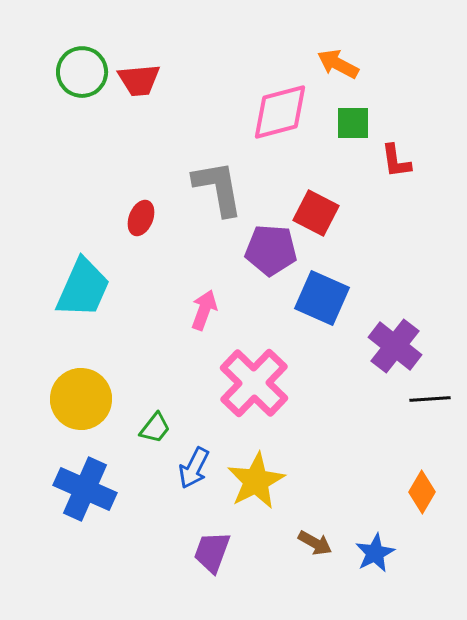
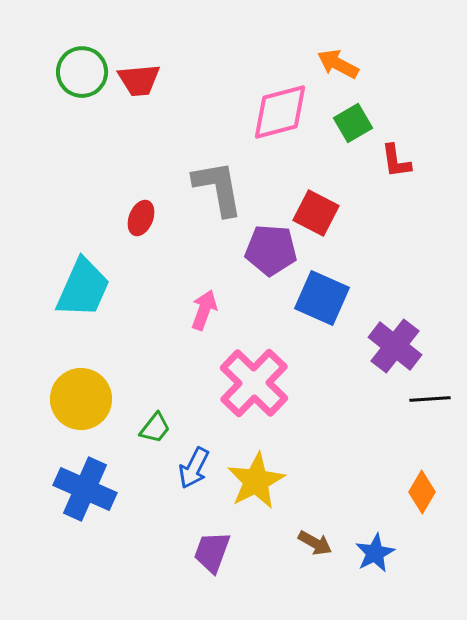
green square: rotated 30 degrees counterclockwise
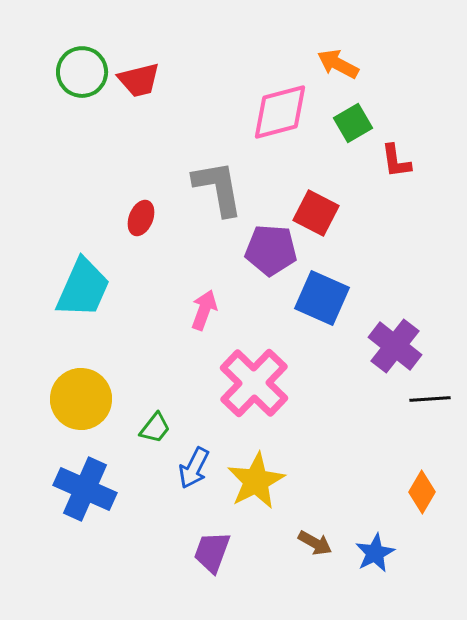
red trapezoid: rotated 9 degrees counterclockwise
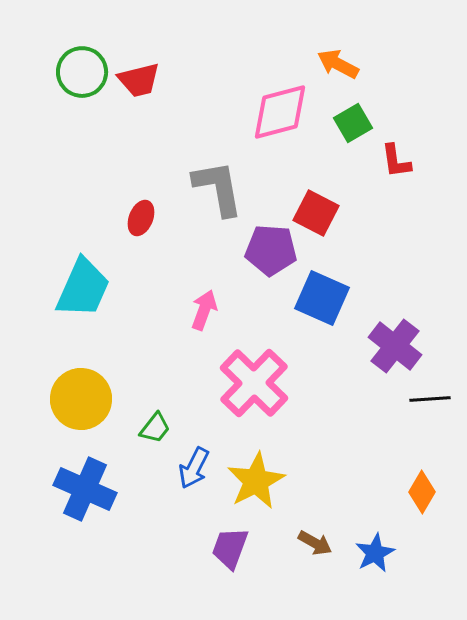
purple trapezoid: moved 18 px right, 4 px up
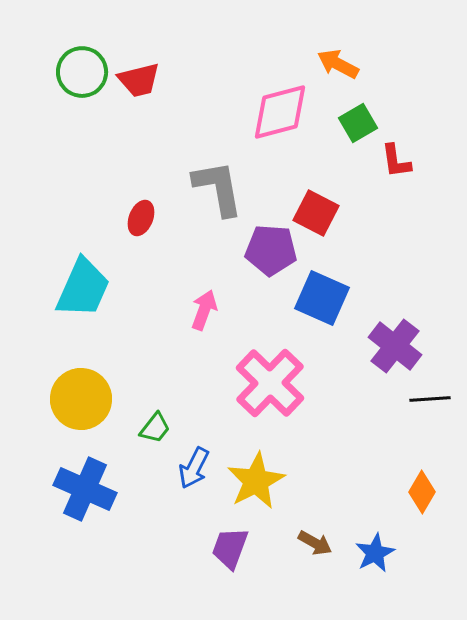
green square: moved 5 px right
pink cross: moved 16 px right
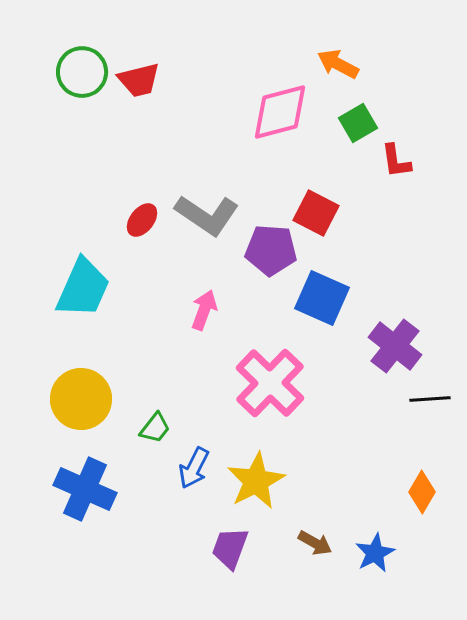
gray L-shape: moved 11 px left, 27 px down; rotated 134 degrees clockwise
red ellipse: moved 1 px right, 2 px down; rotated 16 degrees clockwise
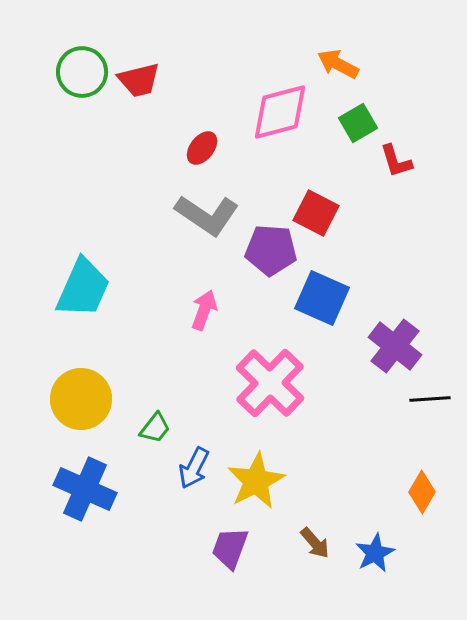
red L-shape: rotated 9 degrees counterclockwise
red ellipse: moved 60 px right, 72 px up
brown arrow: rotated 20 degrees clockwise
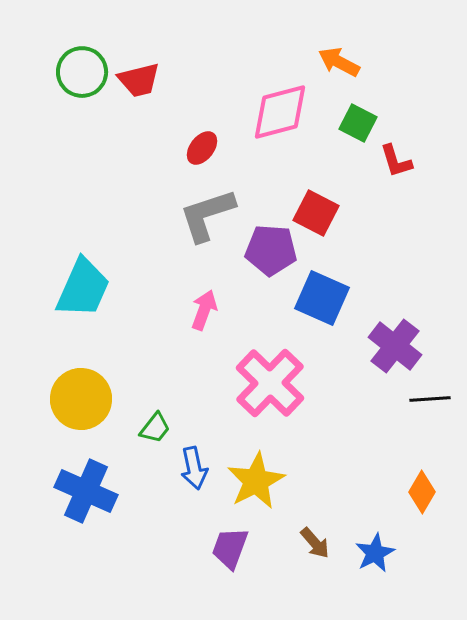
orange arrow: moved 1 px right, 2 px up
green square: rotated 33 degrees counterclockwise
gray L-shape: rotated 128 degrees clockwise
blue arrow: rotated 39 degrees counterclockwise
blue cross: moved 1 px right, 2 px down
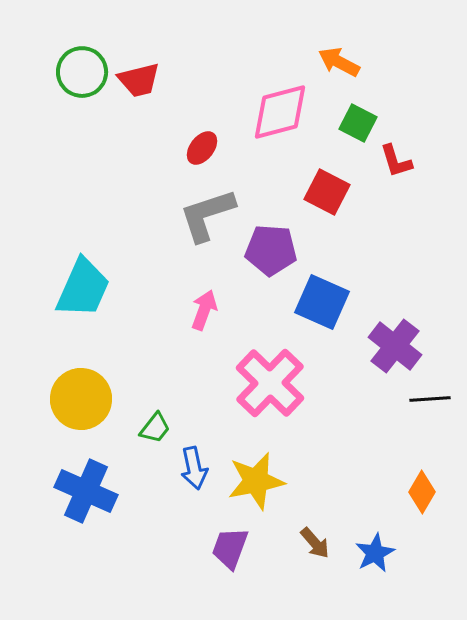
red square: moved 11 px right, 21 px up
blue square: moved 4 px down
yellow star: rotated 16 degrees clockwise
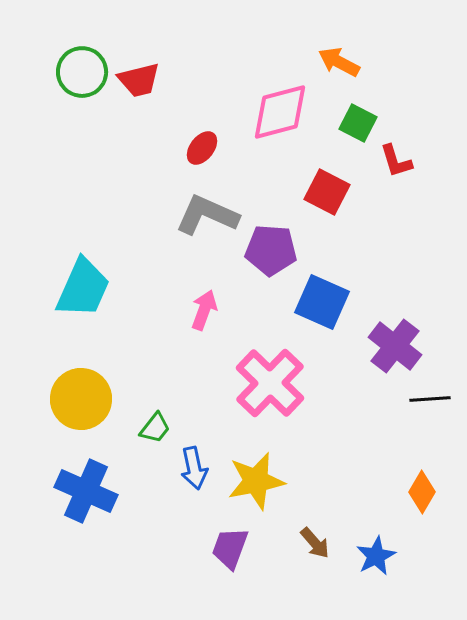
gray L-shape: rotated 42 degrees clockwise
blue star: moved 1 px right, 3 px down
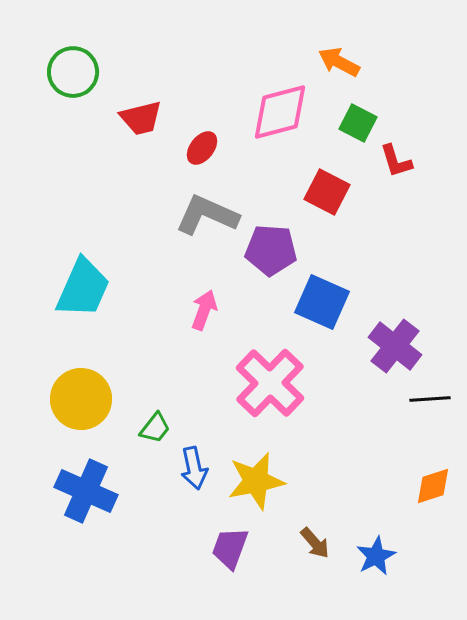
green circle: moved 9 px left
red trapezoid: moved 2 px right, 38 px down
orange diamond: moved 11 px right, 6 px up; rotated 42 degrees clockwise
